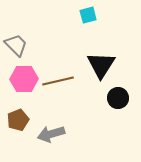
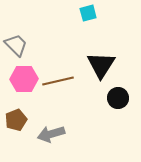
cyan square: moved 2 px up
brown pentagon: moved 2 px left
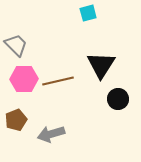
black circle: moved 1 px down
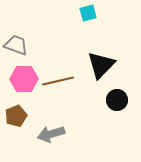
gray trapezoid: rotated 25 degrees counterclockwise
black triangle: rotated 12 degrees clockwise
black circle: moved 1 px left, 1 px down
brown pentagon: moved 4 px up
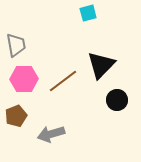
gray trapezoid: rotated 60 degrees clockwise
brown line: moved 5 px right; rotated 24 degrees counterclockwise
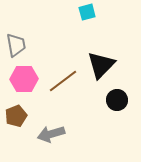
cyan square: moved 1 px left, 1 px up
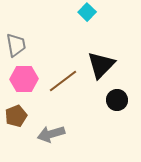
cyan square: rotated 30 degrees counterclockwise
